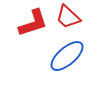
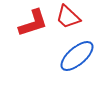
blue ellipse: moved 10 px right
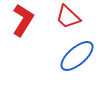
red L-shape: moved 10 px left, 3 px up; rotated 40 degrees counterclockwise
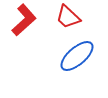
red L-shape: moved 1 px right; rotated 16 degrees clockwise
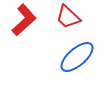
blue ellipse: moved 1 px down
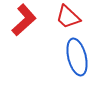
blue ellipse: rotated 63 degrees counterclockwise
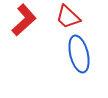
blue ellipse: moved 2 px right, 3 px up
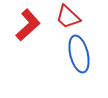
red L-shape: moved 4 px right, 5 px down
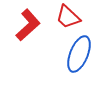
blue ellipse: rotated 36 degrees clockwise
